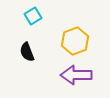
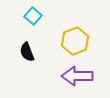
cyan square: rotated 18 degrees counterclockwise
purple arrow: moved 1 px right, 1 px down
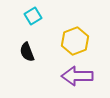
cyan square: rotated 18 degrees clockwise
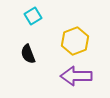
black semicircle: moved 1 px right, 2 px down
purple arrow: moved 1 px left
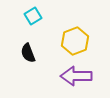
black semicircle: moved 1 px up
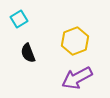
cyan square: moved 14 px left, 3 px down
purple arrow: moved 1 px right, 2 px down; rotated 28 degrees counterclockwise
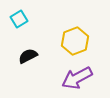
black semicircle: moved 3 px down; rotated 84 degrees clockwise
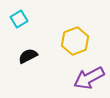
purple arrow: moved 12 px right
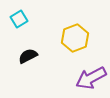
yellow hexagon: moved 3 px up
purple arrow: moved 2 px right
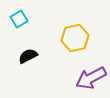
yellow hexagon: rotated 8 degrees clockwise
